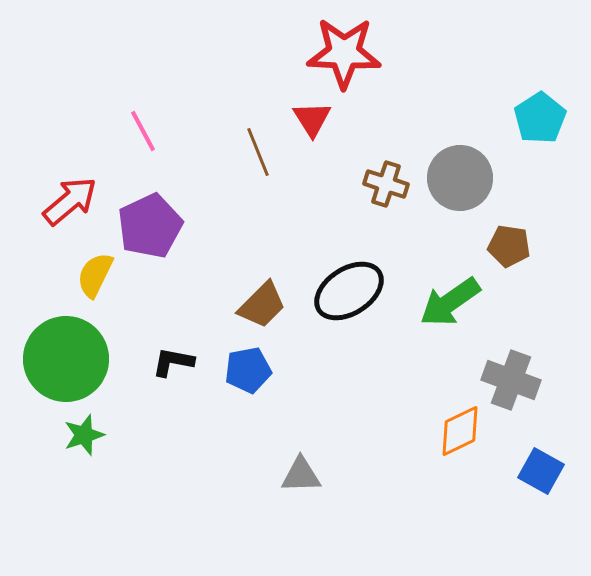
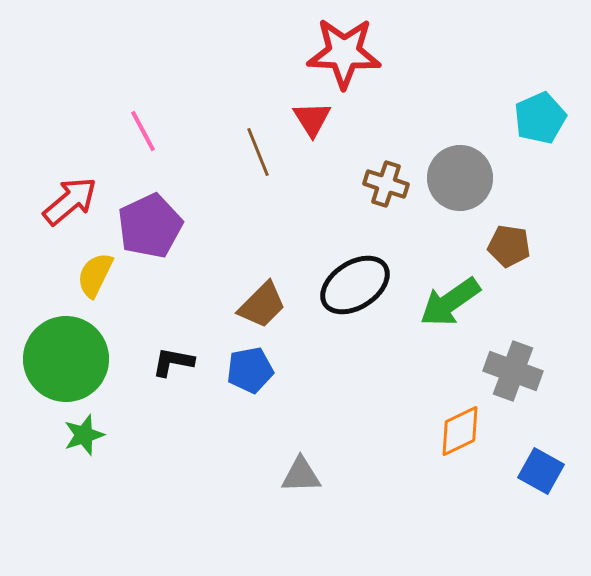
cyan pentagon: rotated 9 degrees clockwise
black ellipse: moved 6 px right, 6 px up
blue pentagon: moved 2 px right
gray cross: moved 2 px right, 9 px up
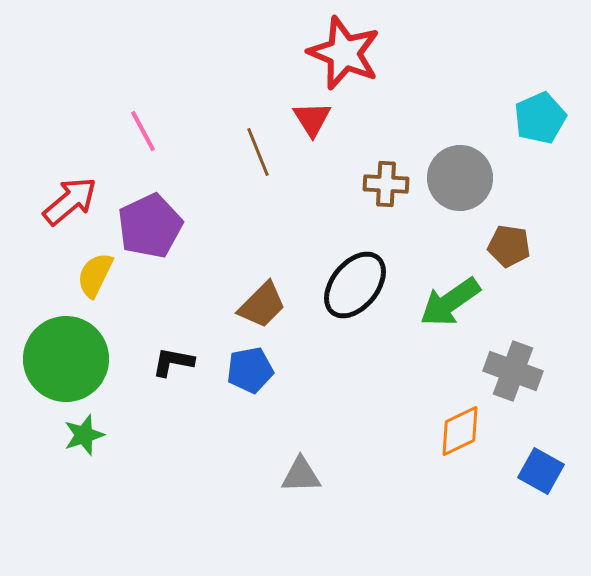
red star: rotated 20 degrees clockwise
brown cross: rotated 15 degrees counterclockwise
black ellipse: rotated 18 degrees counterclockwise
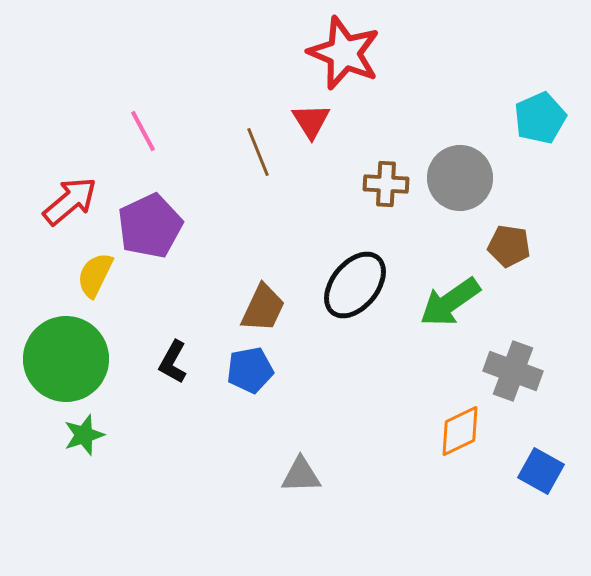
red triangle: moved 1 px left, 2 px down
brown trapezoid: moved 1 px right, 3 px down; rotated 20 degrees counterclockwise
black L-shape: rotated 72 degrees counterclockwise
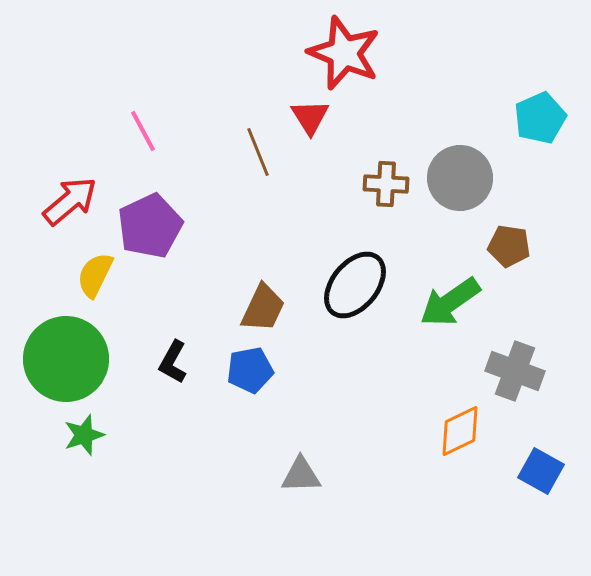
red triangle: moved 1 px left, 4 px up
gray cross: moved 2 px right
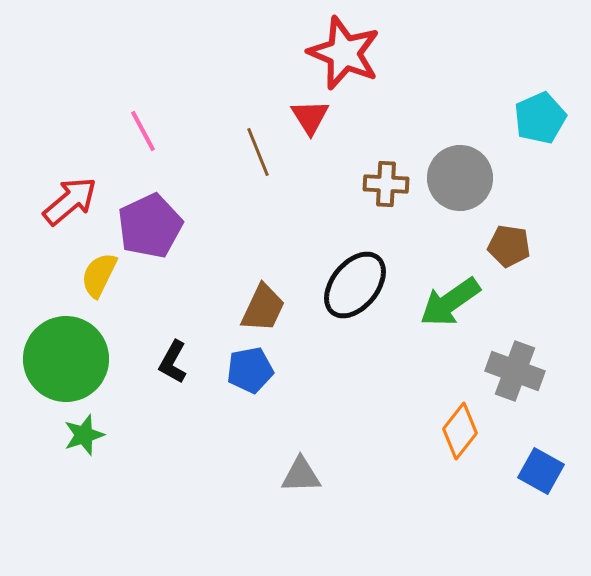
yellow semicircle: moved 4 px right
orange diamond: rotated 26 degrees counterclockwise
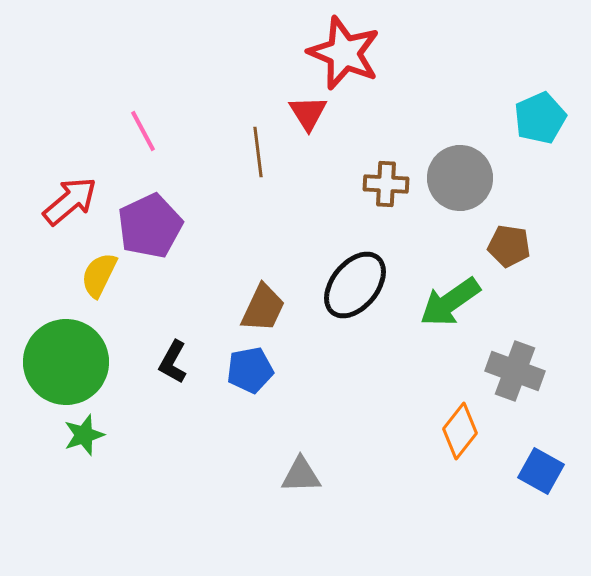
red triangle: moved 2 px left, 4 px up
brown line: rotated 15 degrees clockwise
green circle: moved 3 px down
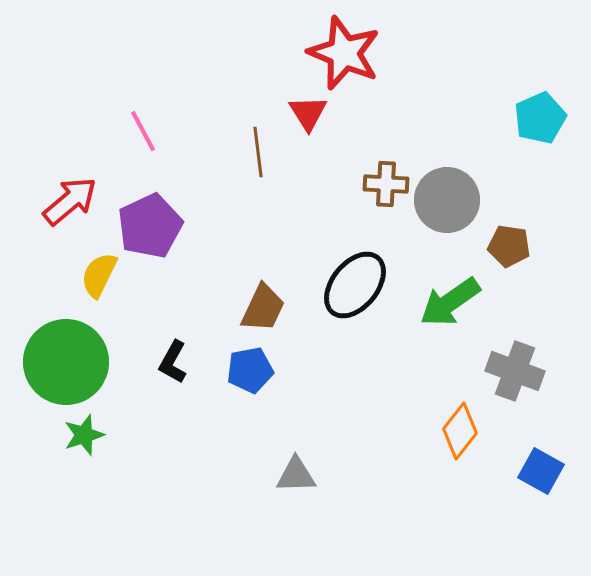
gray circle: moved 13 px left, 22 px down
gray triangle: moved 5 px left
